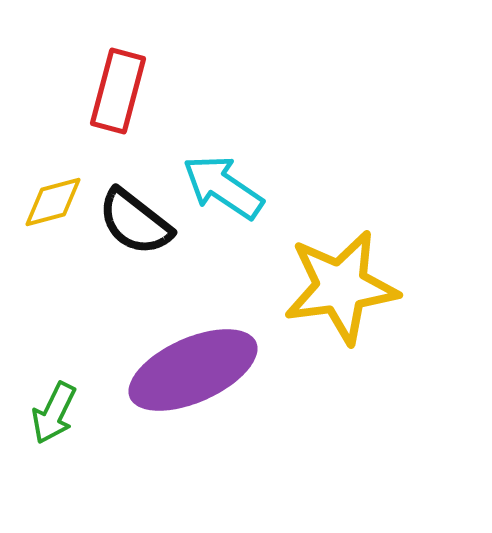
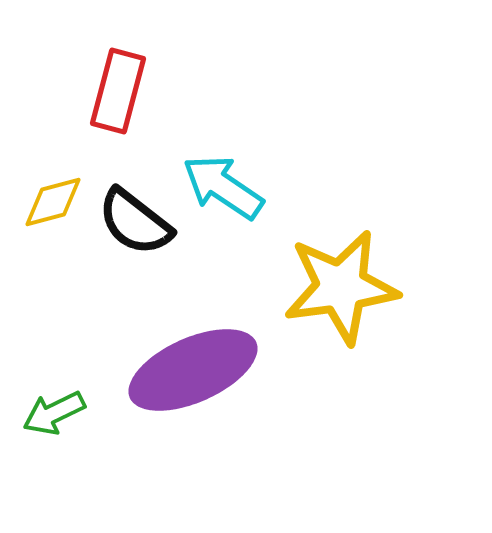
green arrow: rotated 38 degrees clockwise
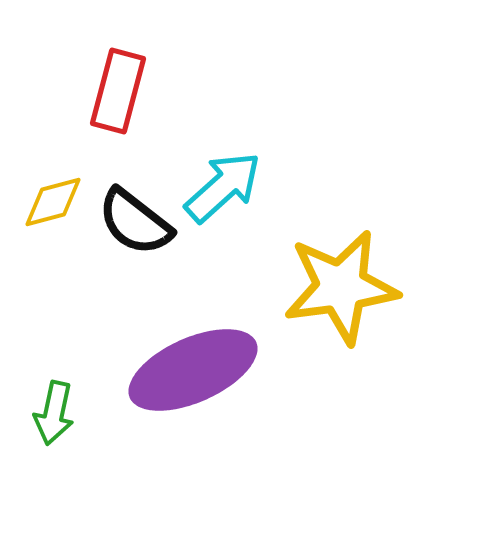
cyan arrow: rotated 104 degrees clockwise
green arrow: rotated 52 degrees counterclockwise
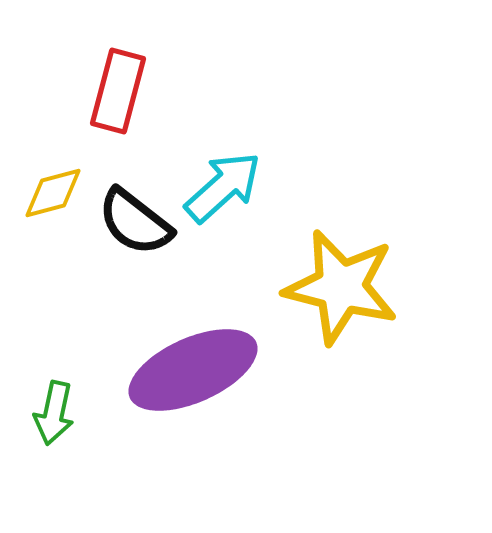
yellow diamond: moved 9 px up
yellow star: rotated 22 degrees clockwise
